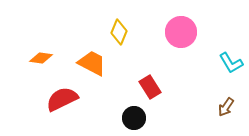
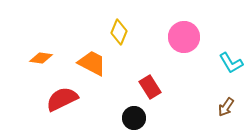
pink circle: moved 3 px right, 5 px down
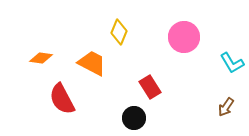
cyan L-shape: moved 1 px right
red semicircle: rotated 92 degrees counterclockwise
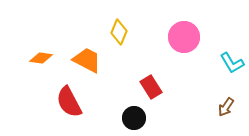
orange trapezoid: moved 5 px left, 3 px up
red rectangle: moved 1 px right
red semicircle: moved 7 px right, 3 px down
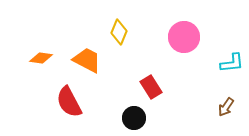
cyan L-shape: rotated 65 degrees counterclockwise
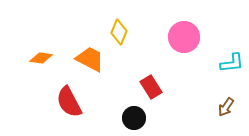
orange trapezoid: moved 3 px right, 1 px up
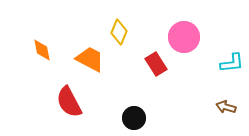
orange diamond: moved 1 px right, 8 px up; rotated 70 degrees clockwise
red rectangle: moved 5 px right, 23 px up
brown arrow: rotated 72 degrees clockwise
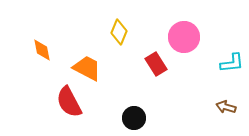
orange trapezoid: moved 3 px left, 9 px down
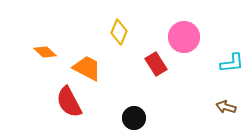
orange diamond: moved 3 px right, 2 px down; rotated 35 degrees counterclockwise
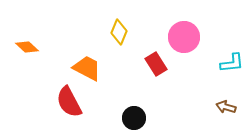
orange diamond: moved 18 px left, 5 px up
